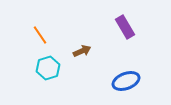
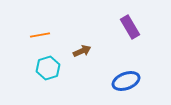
purple rectangle: moved 5 px right
orange line: rotated 66 degrees counterclockwise
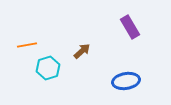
orange line: moved 13 px left, 10 px down
brown arrow: rotated 18 degrees counterclockwise
blue ellipse: rotated 12 degrees clockwise
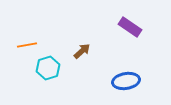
purple rectangle: rotated 25 degrees counterclockwise
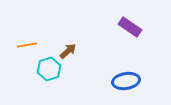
brown arrow: moved 14 px left
cyan hexagon: moved 1 px right, 1 px down
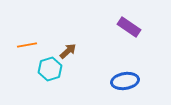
purple rectangle: moved 1 px left
cyan hexagon: moved 1 px right
blue ellipse: moved 1 px left
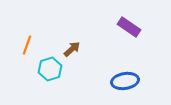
orange line: rotated 60 degrees counterclockwise
brown arrow: moved 4 px right, 2 px up
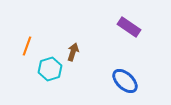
orange line: moved 1 px down
brown arrow: moved 1 px right, 3 px down; rotated 30 degrees counterclockwise
blue ellipse: rotated 52 degrees clockwise
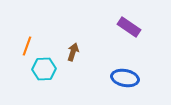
cyan hexagon: moved 6 px left; rotated 15 degrees clockwise
blue ellipse: moved 3 px up; rotated 32 degrees counterclockwise
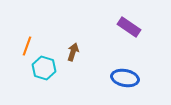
cyan hexagon: moved 1 px up; rotated 20 degrees clockwise
